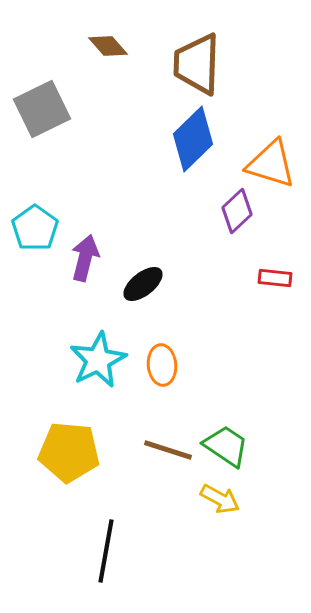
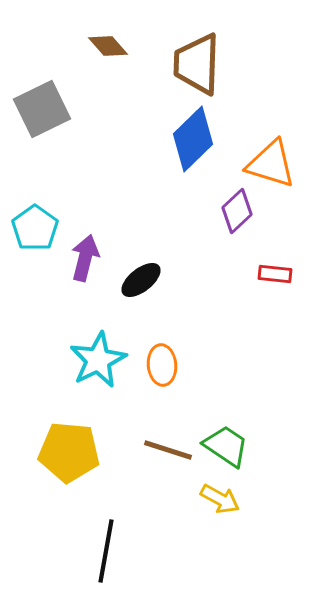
red rectangle: moved 4 px up
black ellipse: moved 2 px left, 4 px up
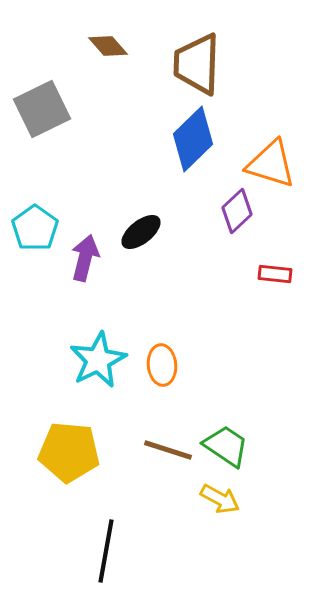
black ellipse: moved 48 px up
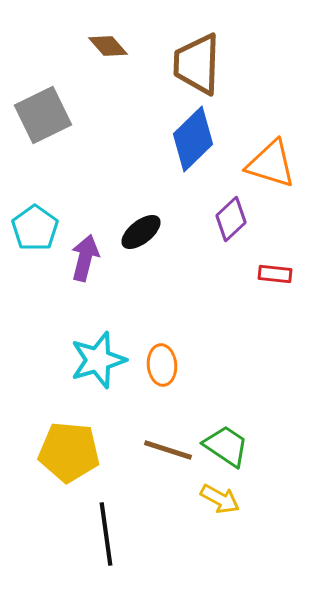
gray square: moved 1 px right, 6 px down
purple diamond: moved 6 px left, 8 px down
cyan star: rotated 10 degrees clockwise
black line: moved 17 px up; rotated 18 degrees counterclockwise
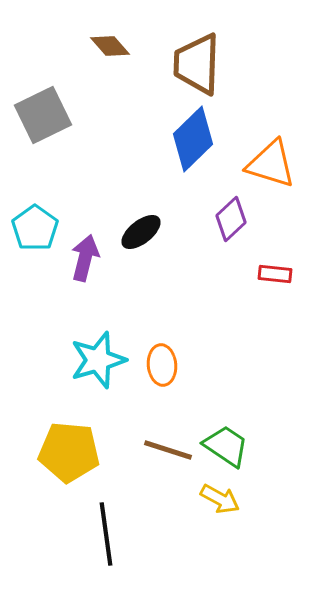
brown diamond: moved 2 px right
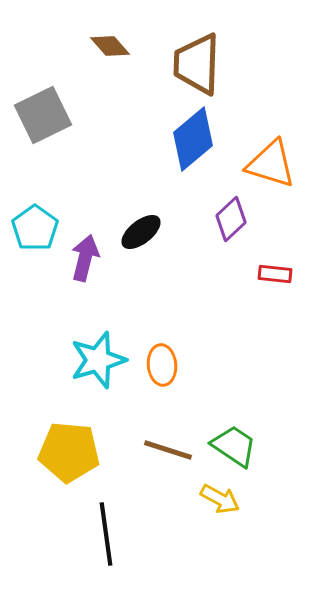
blue diamond: rotated 4 degrees clockwise
green trapezoid: moved 8 px right
